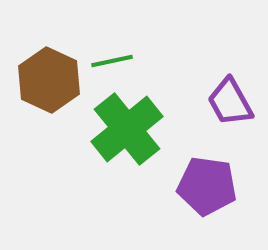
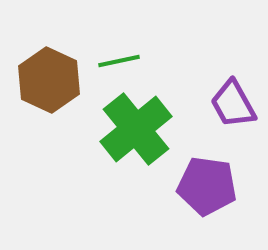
green line: moved 7 px right
purple trapezoid: moved 3 px right, 2 px down
green cross: moved 9 px right
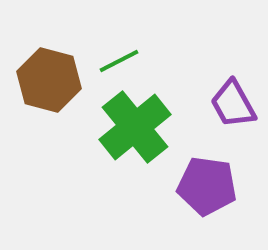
green line: rotated 15 degrees counterclockwise
brown hexagon: rotated 10 degrees counterclockwise
green cross: moved 1 px left, 2 px up
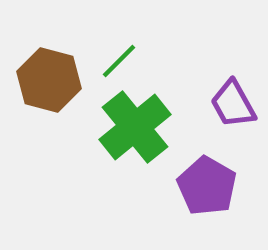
green line: rotated 18 degrees counterclockwise
purple pentagon: rotated 22 degrees clockwise
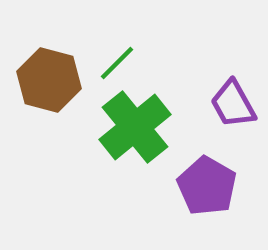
green line: moved 2 px left, 2 px down
